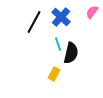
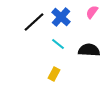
black line: rotated 20 degrees clockwise
cyan line: rotated 32 degrees counterclockwise
black semicircle: moved 18 px right, 3 px up; rotated 100 degrees counterclockwise
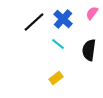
pink semicircle: moved 1 px down
blue cross: moved 2 px right, 2 px down
black semicircle: rotated 85 degrees counterclockwise
yellow rectangle: moved 2 px right, 4 px down; rotated 24 degrees clockwise
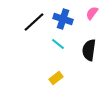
blue cross: rotated 24 degrees counterclockwise
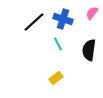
cyan line: rotated 24 degrees clockwise
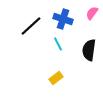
black line: moved 3 px left, 4 px down
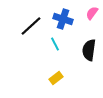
cyan line: moved 3 px left
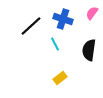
yellow rectangle: moved 4 px right
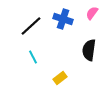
cyan line: moved 22 px left, 13 px down
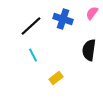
cyan line: moved 2 px up
yellow rectangle: moved 4 px left
